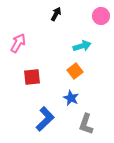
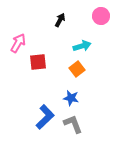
black arrow: moved 4 px right, 6 px down
orange square: moved 2 px right, 2 px up
red square: moved 6 px right, 15 px up
blue star: rotated 14 degrees counterclockwise
blue L-shape: moved 2 px up
gray L-shape: moved 13 px left; rotated 140 degrees clockwise
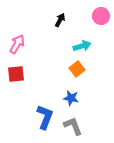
pink arrow: moved 1 px left, 1 px down
red square: moved 22 px left, 12 px down
blue L-shape: rotated 25 degrees counterclockwise
gray L-shape: moved 2 px down
